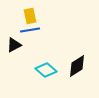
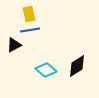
yellow rectangle: moved 1 px left, 2 px up
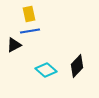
blue line: moved 1 px down
black diamond: rotated 15 degrees counterclockwise
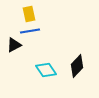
cyan diamond: rotated 15 degrees clockwise
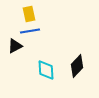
black triangle: moved 1 px right, 1 px down
cyan diamond: rotated 30 degrees clockwise
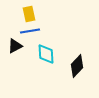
cyan diamond: moved 16 px up
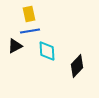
cyan diamond: moved 1 px right, 3 px up
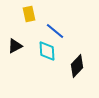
blue line: moved 25 px right; rotated 48 degrees clockwise
